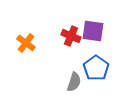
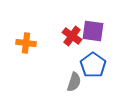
red cross: moved 1 px right; rotated 12 degrees clockwise
orange cross: rotated 30 degrees counterclockwise
blue pentagon: moved 3 px left, 3 px up
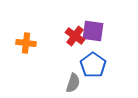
red cross: moved 3 px right
gray semicircle: moved 1 px left, 1 px down
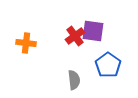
red cross: rotated 18 degrees clockwise
blue pentagon: moved 15 px right
gray semicircle: moved 1 px right, 3 px up; rotated 24 degrees counterclockwise
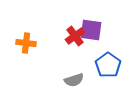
purple square: moved 2 px left, 1 px up
gray semicircle: rotated 78 degrees clockwise
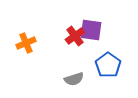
orange cross: rotated 30 degrees counterclockwise
gray semicircle: moved 1 px up
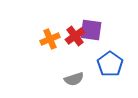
orange cross: moved 24 px right, 4 px up
blue pentagon: moved 2 px right, 1 px up
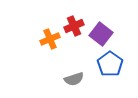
purple square: moved 10 px right, 4 px down; rotated 30 degrees clockwise
red cross: moved 1 px left, 10 px up; rotated 12 degrees clockwise
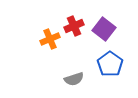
purple square: moved 3 px right, 5 px up
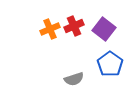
orange cross: moved 10 px up
